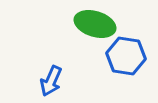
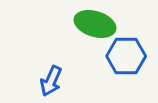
blue hexagon: rotated 9 degrees counterclockwise
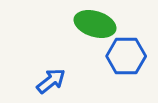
blue arrow: rotated 152 degrees counterclockwise
